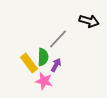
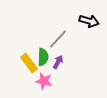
purple arrow: moved 2 px right, 3 px up
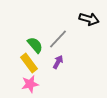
black arrow: moved 2 px up
green semicircle: moved 8 px left, 12 px up; rotated 42 degrees counterclockwise
pink star: moved 14 px left, 3 px down; rotated 24 degrees counterclockwise
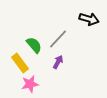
green semicircle: moved 1 px left
yellow rectangle: moved 9 px left
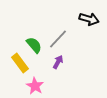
pink star: moved 5 px right, 2 px down; rotated 30 degrees counterclockwise
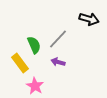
green semicircle: rotated 18 degrees clockwise
purple arrow: rotated 104 degrees counterclockwise
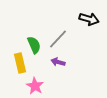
yellow rectangle: rotated 24 degrees clockwise
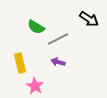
black arrow: rotated 18 degrees clockwise
gray line: rotated 20 degrees clockwise
green semicircle: moved 2 px right, 18 px up; rotated 144 degrees clockwise
